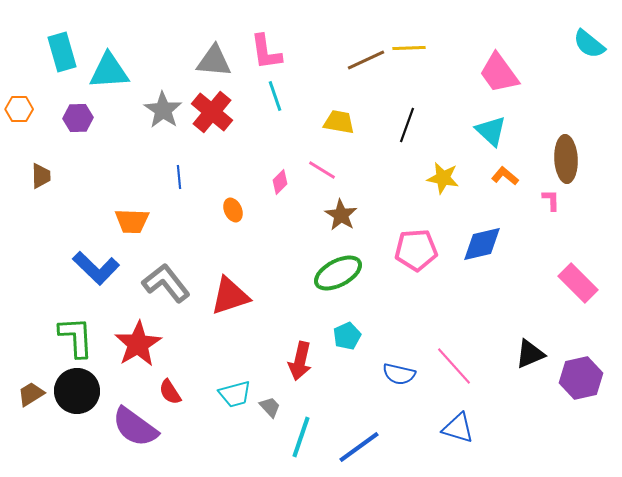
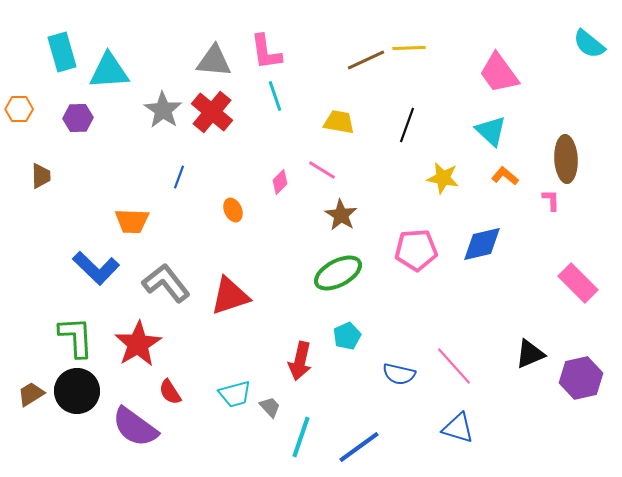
blue line at (179, 177): rotated 25 degrees clockwise
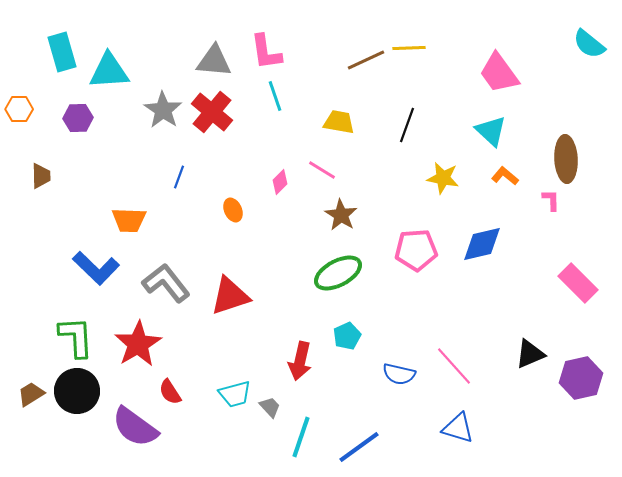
orange trapezoid at (132, 221): moved 3 px left, 1 px up
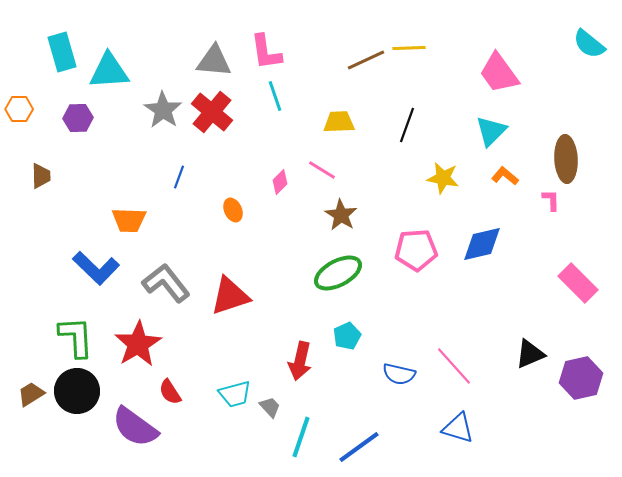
yellow trapezoid at (339, 122): rotated 12 degrees counterclockwise
cyan triangle at (491, 131): rotated 32 degrees clockwise
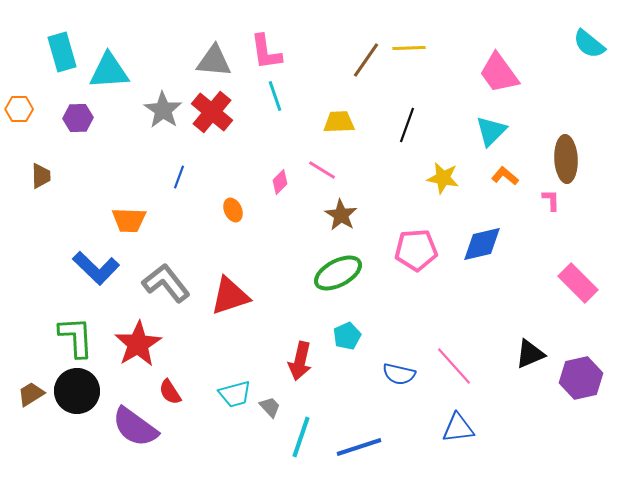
brown line at (366, 60): rotated 30 degrees counterclockwise
blue triangle at (458, 428): rotated 24 degrees counterclockwise
blue line at (359, 447): rotated 18 degrees clockwise
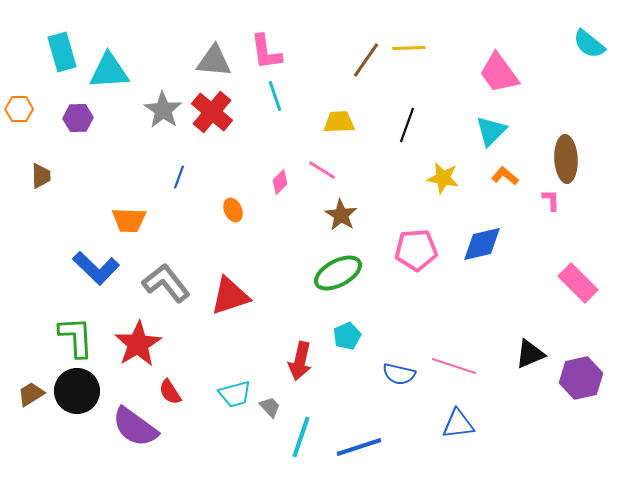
pink line at (454, 366): rotated 30 degrees counterclockwise
blue triangle at (458, 428): moved 4 px up
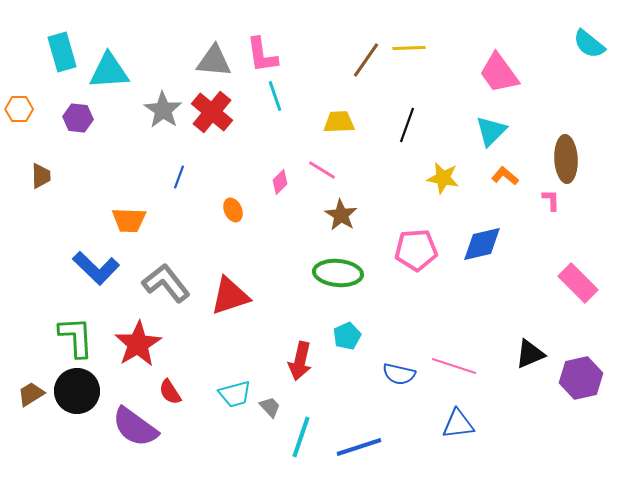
pink L-shape at (266, 52): moved 4 px left, 3 px down
purple hexagon at (78, 118): rotated 8 degrees clockwise
green ellipse at (338, 273): rotated 33 degrees clockwise
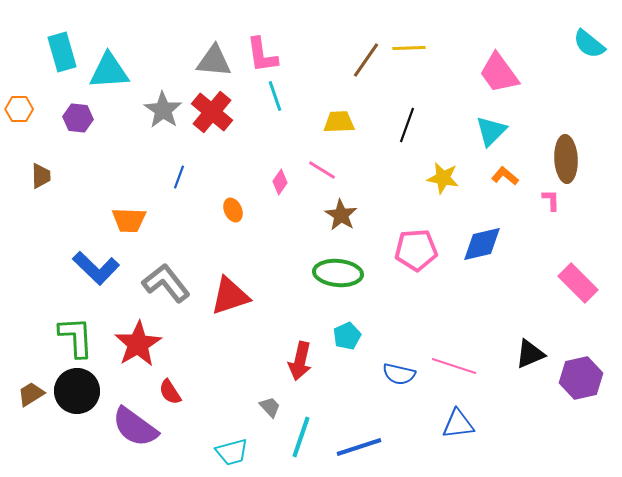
pink diamond at (280, 182): rotated 10 degrees counterclockwise
cyan trapezoid at (235, 394): moved 3 px left, 58 px down
